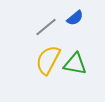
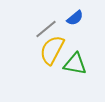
gray line: moved 2 px down
yellow semicircle: moved 4 px right, 10 px up
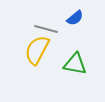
gray line: rotated 55 degrees clockwise
yellow semicircle: moved 15 px left
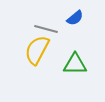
green triangle: rotated 10 degrees counterclockwise
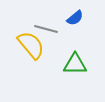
yellow semicircle: moved 6 px left, 5 px up; rotated 112 degrees clockwise
